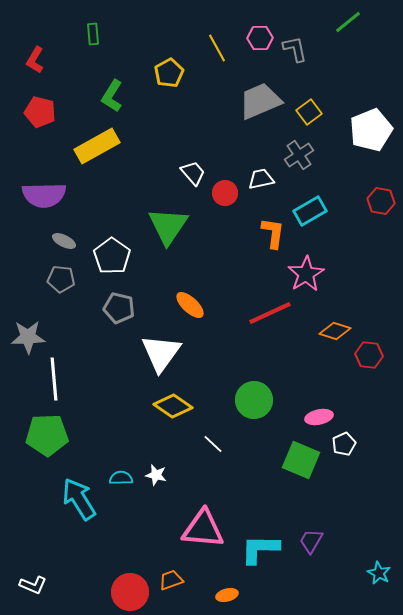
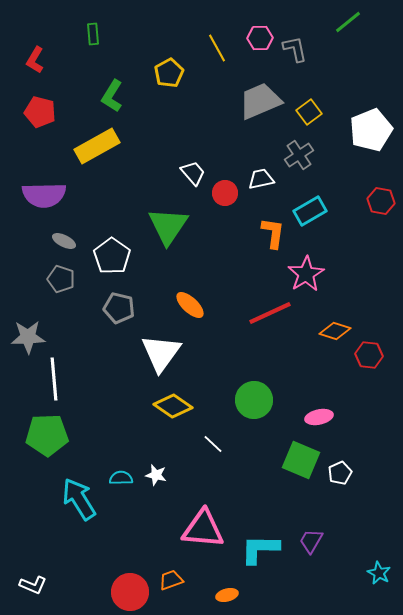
gray pentagon at (61, 279): rotated 12 degrees clockwise
white pentagon at (344, 444): moved 4 px left, 29 px down
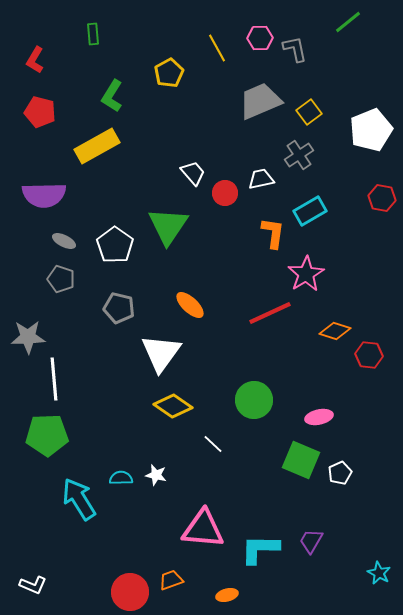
red hexagon at (381, 201): moved 1 px right, 3 px up
white pentagon at (112, 256): moved 3 px right, 11 px up
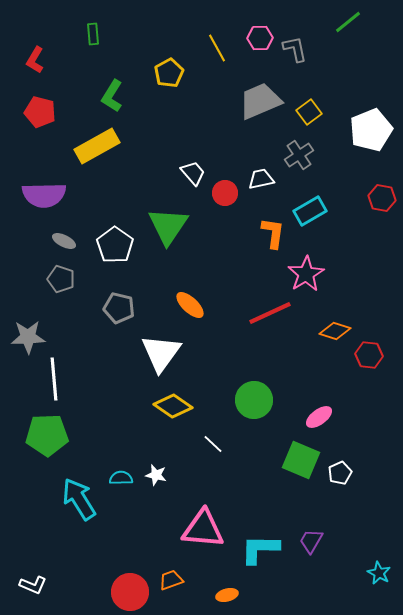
pink ellipse at (319, 417): rotated 24 degrees counterclockwise
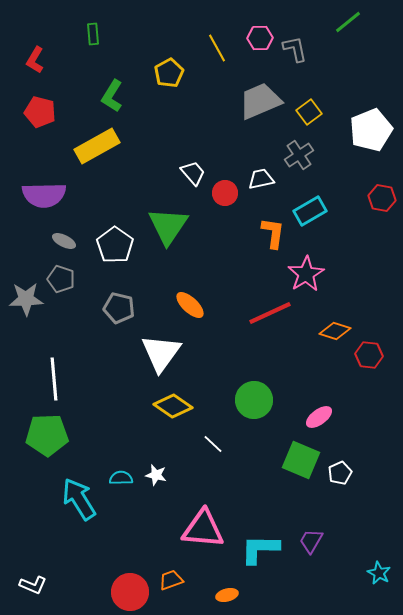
gray star at (28, 337): moved 2 px left, 38 px up
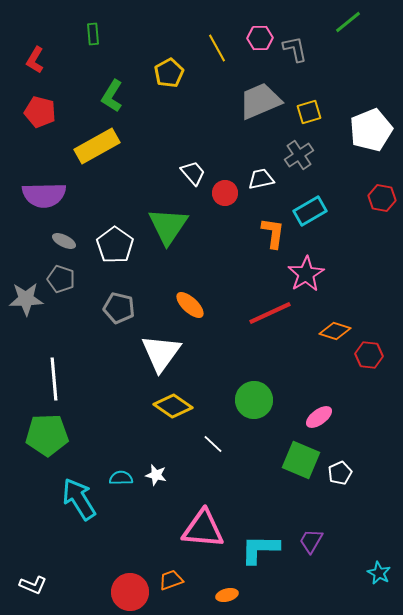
yellow square at (309, 112): rotated 20 degrees clockwise
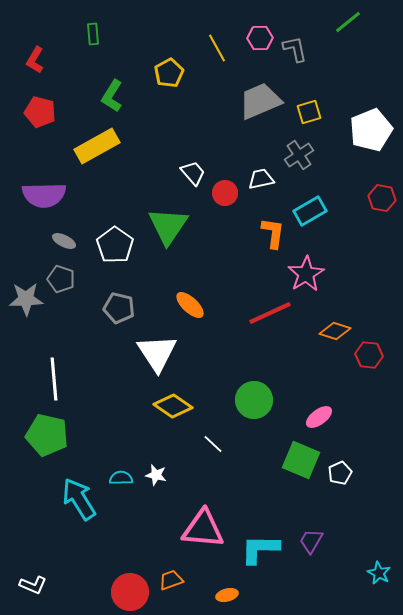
white triangle at (161, 353): moved 4 px left; rotated 9 degrees counterclockwise
green pentagon at (47, 435): rotated 15 degrees clockwise
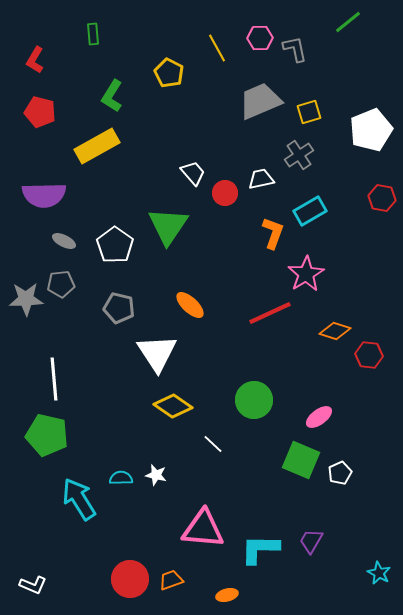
yellow pentagon at (169, 73): rotated 16 degrees counterclockwise
orange L-shape at (273, 233): rotated 12 degrees clockwise
gray pentagon at (61, 279): moved 5 px down; rotated 24 degrees counterclockwise
red circle at (130, 592): moved 13 px up
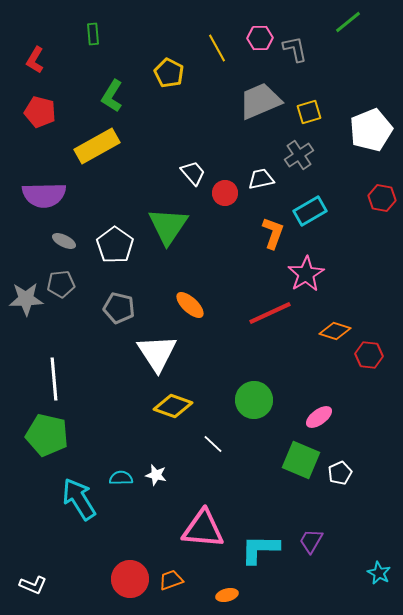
yellow diamond at (173, 406): rotated 15 degrees counterclockwise
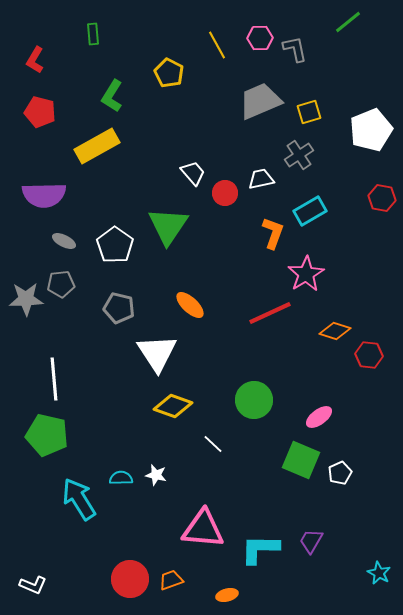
yellow line at (217, 48): moved 3 px up
